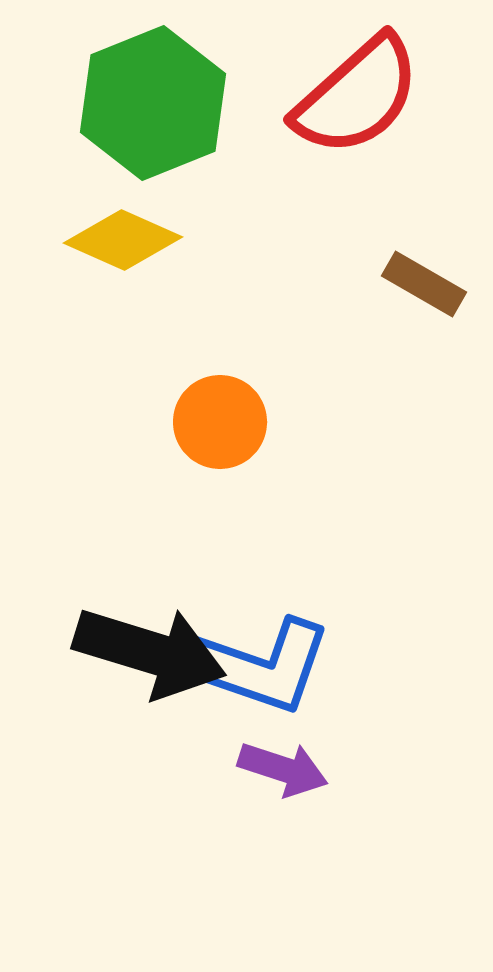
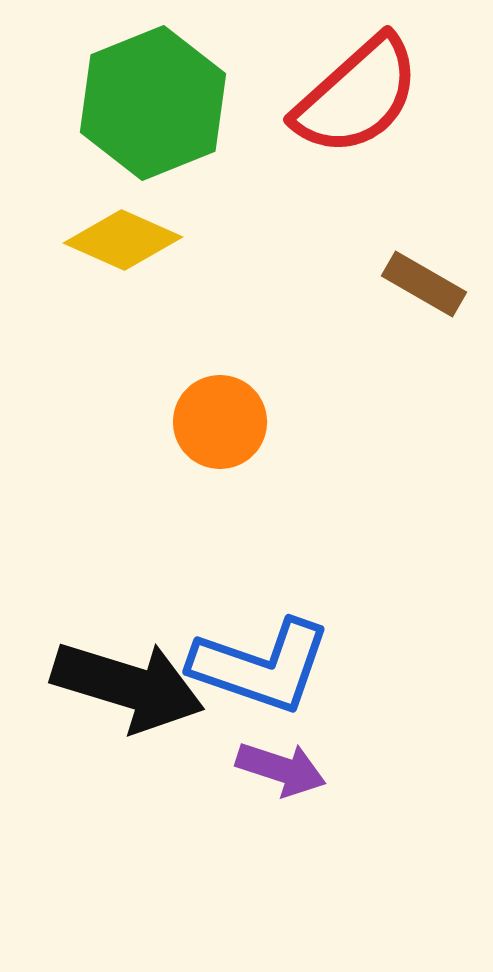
black arrow: moved 22 px left, 34 px down
purple arrow: moved 2 px left
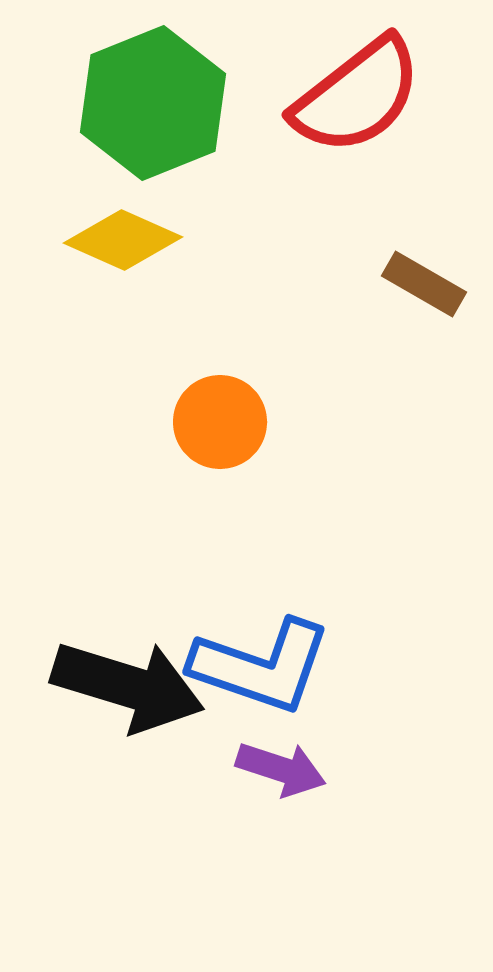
red semicircle: rotated 4 degrees clockwise
